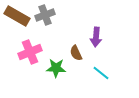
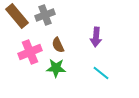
brown rectangle: rotated 20 degrees clockwise
brown semicircle: moved 18 px left, 8 px up
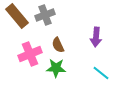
pink cross: moved 2 px down
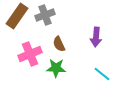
brown rectangle: rotated 75 degrees clockwise
brown semicircle: moved 1 px right, 1 px up
cyan line: moved 1 px right, 1 px down
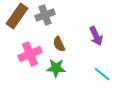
purple arrow: moved 1 px up; rotated 30 degrees counterclockwise
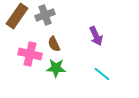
brown semicircle: moved 5 px left
pink cross: rotated 35 degrees clockwise
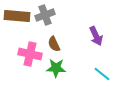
brown rectangle: rotated 60 degrees clockwise
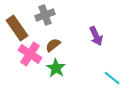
brown rectangle: moved 12 px down; rotated 50 degrees clockwise
brown semicircle: moved 1 px left, 1 px down; rotated 77 degrees clockwise
pink cross: rotated 20 degrees clockwise
green star: rotated 30 degrees clockwise
cyan line: moved 10 px right, 4 px down
